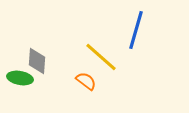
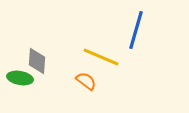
yellow line: rotated 18 degrees counterclockwise
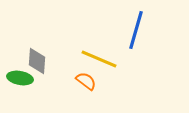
yellow line: moved 2 px left, 2 px down
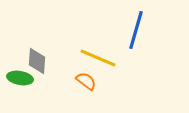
yellow line: moved 1 px left, 1 px up
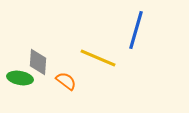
gray diamond: moved 1 px right, 1 px down
orange semicircle: moved 20 px left
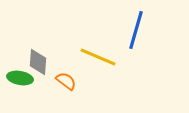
yellow line: moved 1 px up
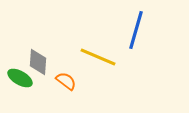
green ellipse: rotated 20 degrees clockwise
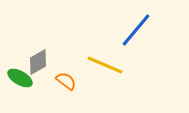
blue line: rotated 24 degrees clockwise
yellow line: moved 7 px right, 8 px down
gray diamond: rotated 56 degrees clockwise
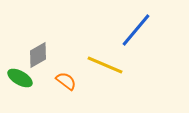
gray diamond: moved 7 px up
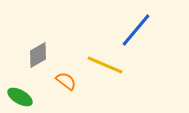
green ellipse: moved 19 px down
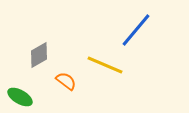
gray diamond: moved 1 px right
